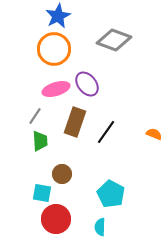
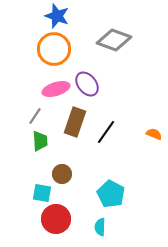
blue star: moved 1 px left; rotated 25 degrees counterclockwise
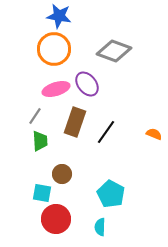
blue star: moved 2 px right; rotated 10 degrees counterclockwise
gray diamond: moved 11 px down
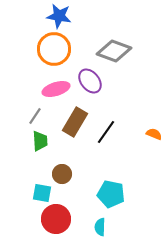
purple ellipse: moved 3 px right, 3 px up
brown rectangle: rotated 12 degrees clockwise
cyan pentagon: rotated 16 degrees counterclockwise
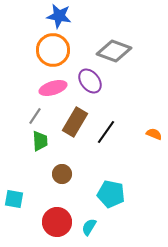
orange circle: moved 1 px left, 1 px down
pink ellipse: moved 3 px left, 1 px up
cyan square: moved 28 px left, 6 px down
red circle: moved 1 px right, 3 px down
cyan semicircle: moved 11 px left; rotated 30 degrees clockwise
